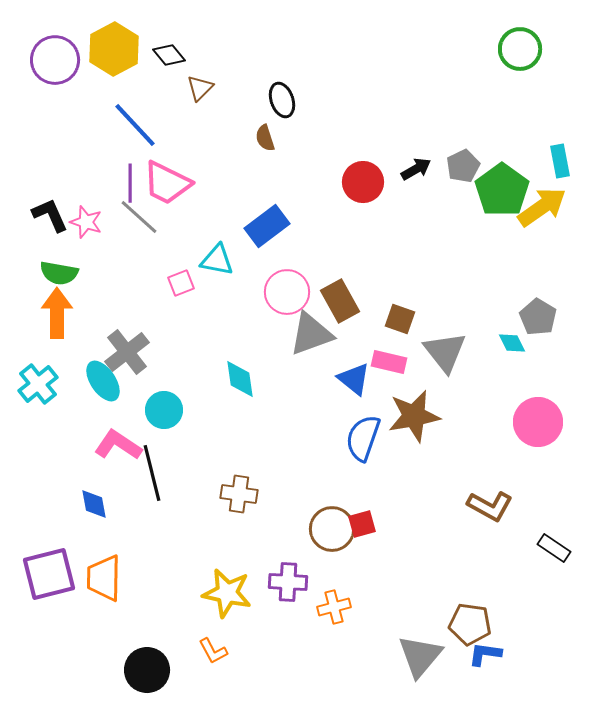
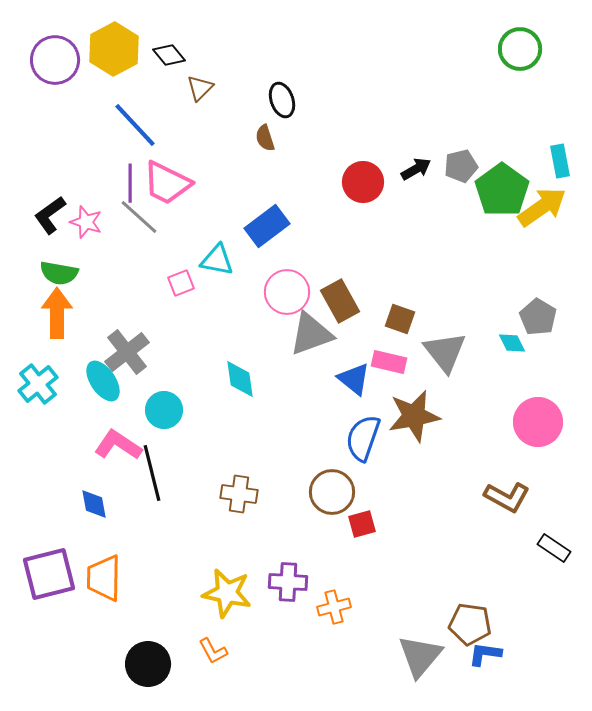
gray pentagon at (463, 166): moved 2 px left; rotated 12 degrees clockwise
black L-shape at (50, 215): rotated 102 degrees counterclockwise
brown L-shape at (490, 506): moved 17 px right, 9 px up
brown circle at (332, 529): moved 37 px up
black circle at (147, 670): moved 1 px right, 6 px up
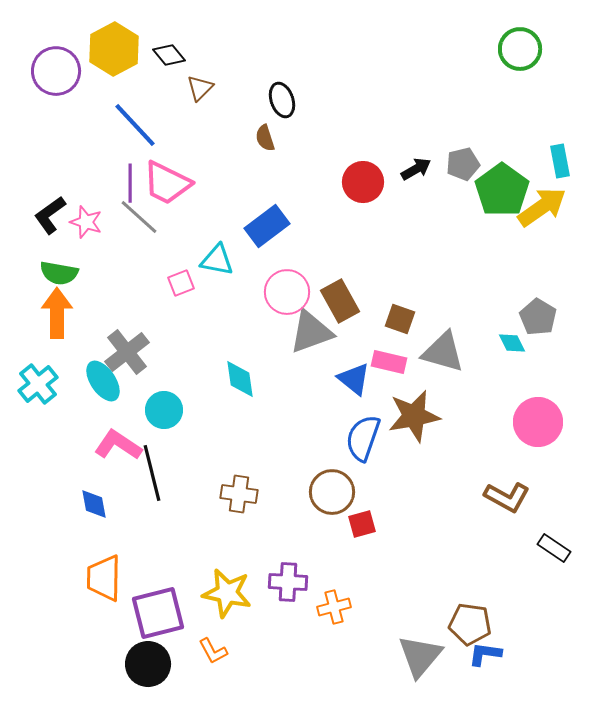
purple circle at (55, 60): moved 1 px right, 11 px down
gray pentagon at (461, 166): moved 2 px right, 2 px up
gray triangle at (311, 334): moved 2 px up
gray triangle at (445, 352): moved 2 px left; rotated 36 degrees counterclockwise
purple square at (49, 574): moved 109 px right, 39 px down
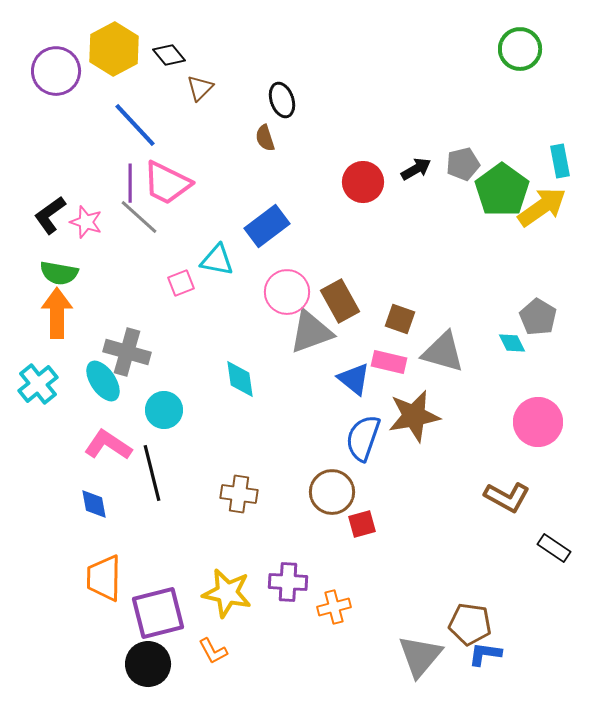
gray cross at (127, 352): rotated 36 degrees counterclockwise
pink L-shape at (118, 445): moved 10 px left
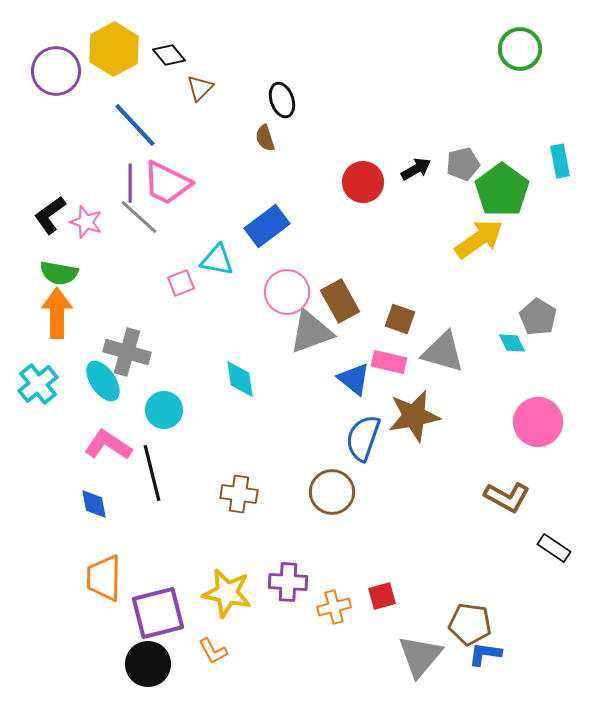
yellow arrow at (542, 207): moved 63 px left, 32 px down
red square at (362, 524): moved 20 px right, 72 px down
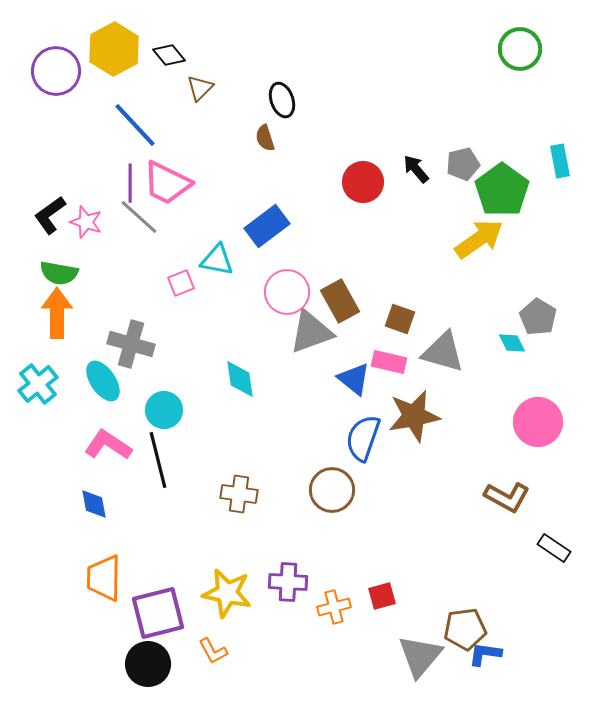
black arrow at (416, 169): rotated 100 degrees counterclockwise
gray cross at (127, 352): moved 4 px right, 8 px up
black line at (152, 473): moved 6 px right, 13 px up
brown circle at (332, 492): moved 2 px up
brown pentagon at (470, 624): moved 5 px left, 5 px down; rotated 15 degrees counterclockwise
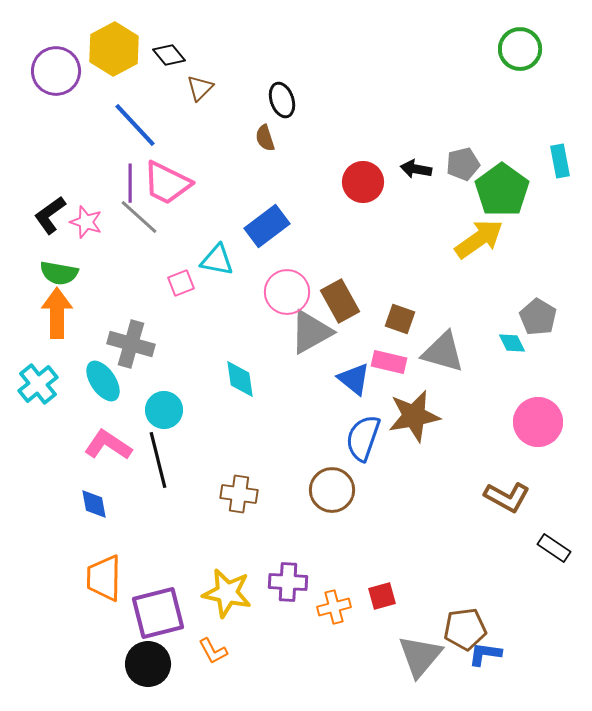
black arrow at (416, 169): rotated 40 degrees counterclockwise
gray triangle at (311, 332): rotated 9 degrees counterclockwise
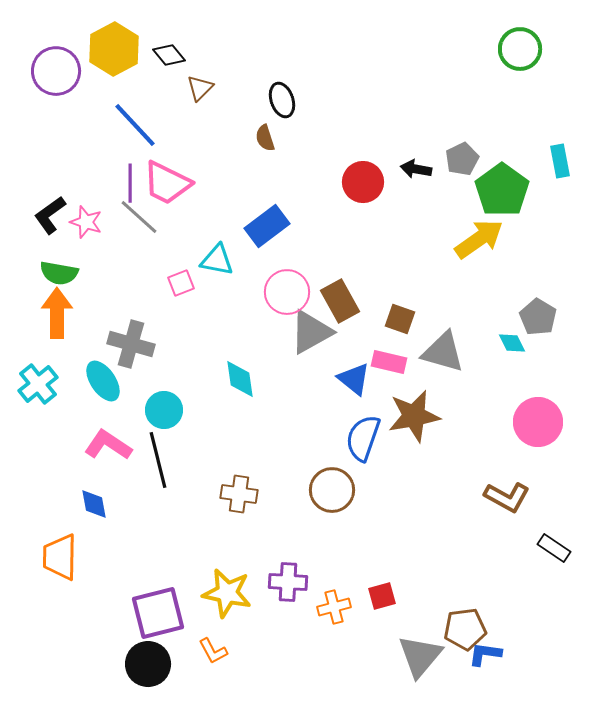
gray pentagon at (463, 164): moved 1 px left, 5 px up; rotated 12 degrees counterclockwise
orange trapezoid at (104, 578): moved 44 px left, 21 px up
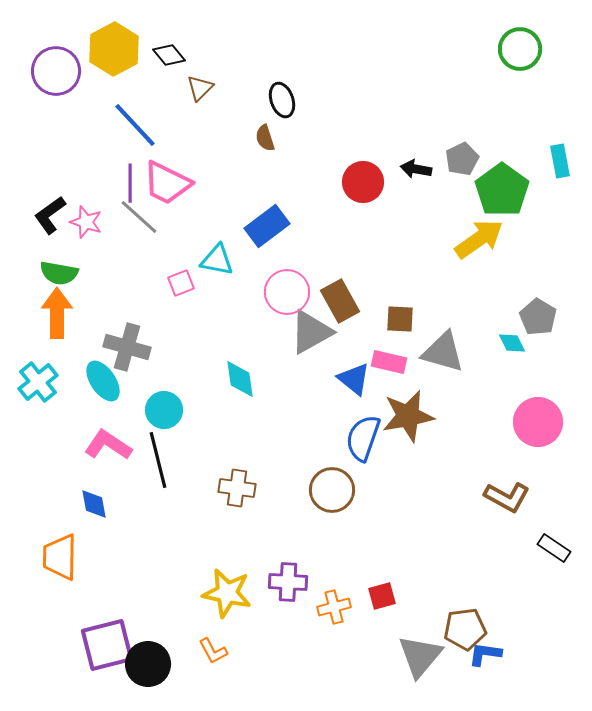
brown square at (400, 319): rotated 16 degrees counterclockwise
gray cross at (131, 344): moved 4 px left, 3 px down
cyan cross at (38, 384): moved 2 px up
brown star at (414, 416): moved 6 px left
brown cross at (239, 494): moved 2 px left, 6 px up
purple square at (158, 613): moved 51 px left, 32 px down
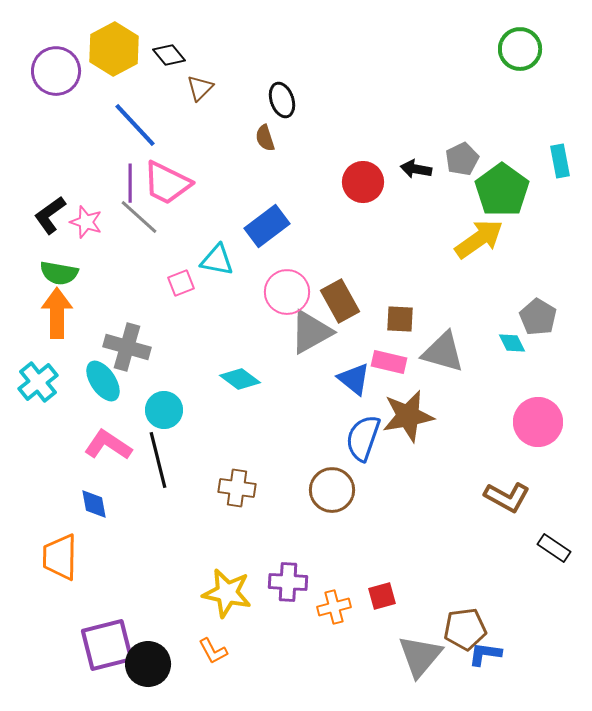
cyan diamond at (240, 379): rotated 45 degrees counterclockwise
